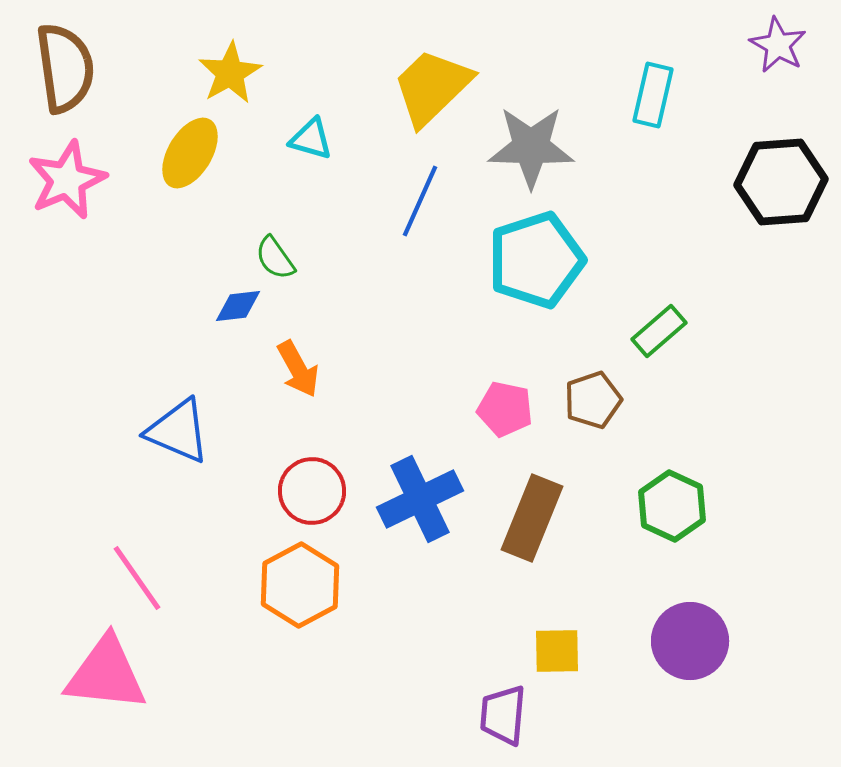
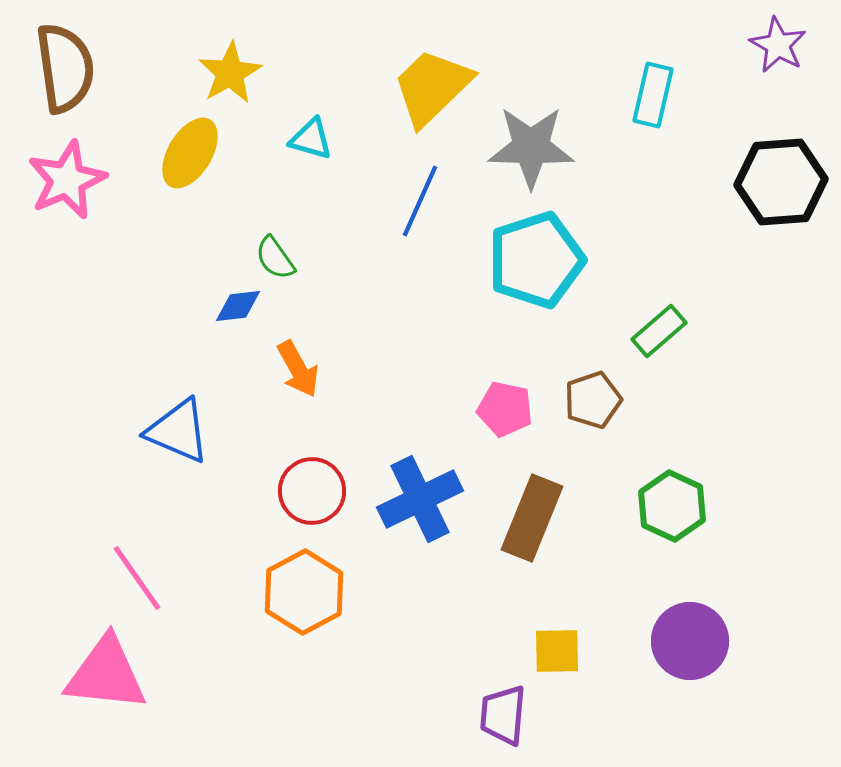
orange hexagon: moved 4 px right, 7 px down
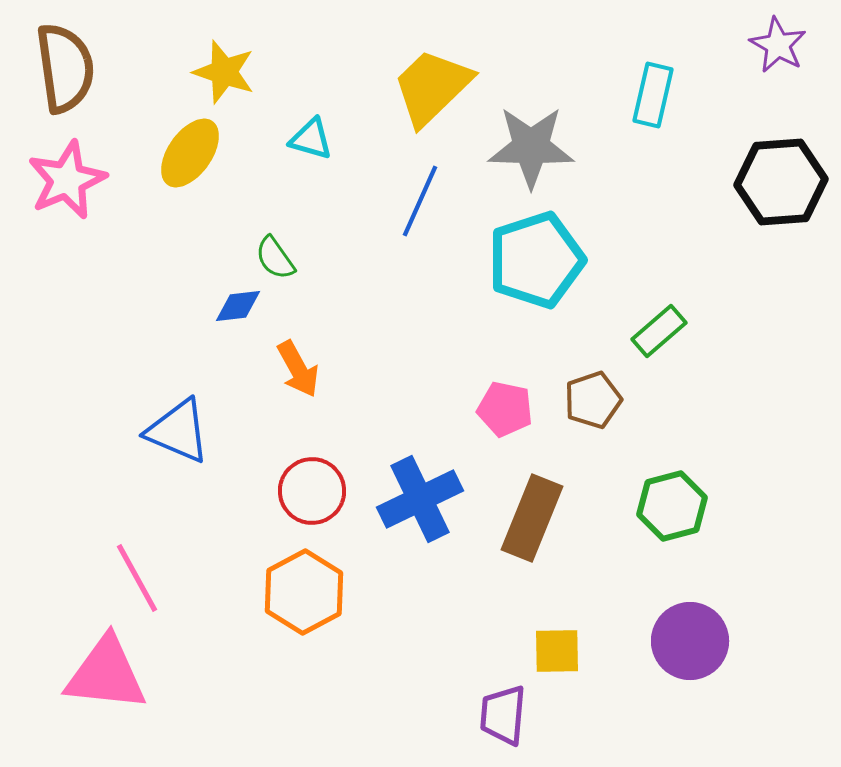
yellow star: moved 6 px left, 1 px up; rotated 24 degrees counterclockwise
yellow ellipse: rotated 4 degrees clockwise
green hexagon: rotated 20 degrees clockwise
pink line: rotated 6 degrees clockwise
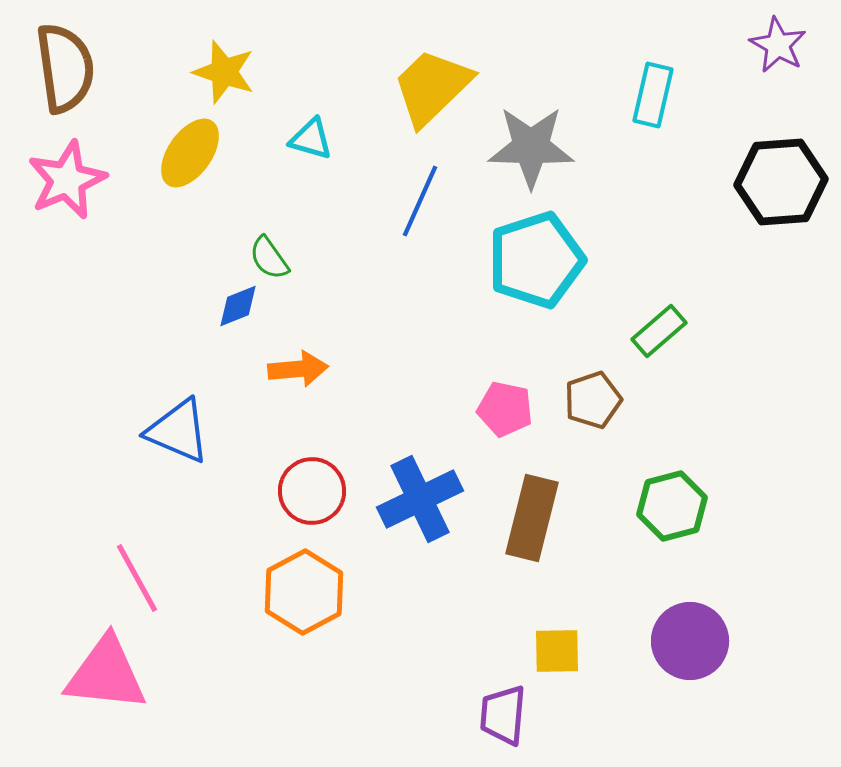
green semicircle: moved 6 px left
blue diamond: rotated 15 degrees counterclockwise
orange arrow: rotated 66 degrees counterclockwise
brown rectangle: rotated 8 degrees counterclockwise
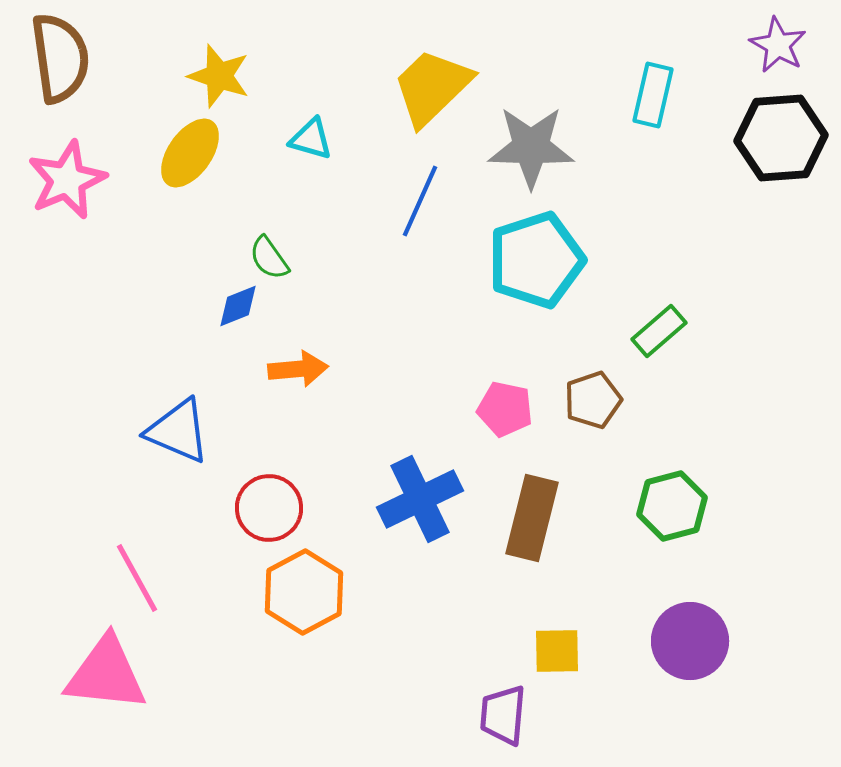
brown semicircle: moved 5 px left, 10 px up
yellow star: moved 5 px left, 4 px down
black hexagon: moved 44 px up
red circle: moved 43 px left, 17 px down
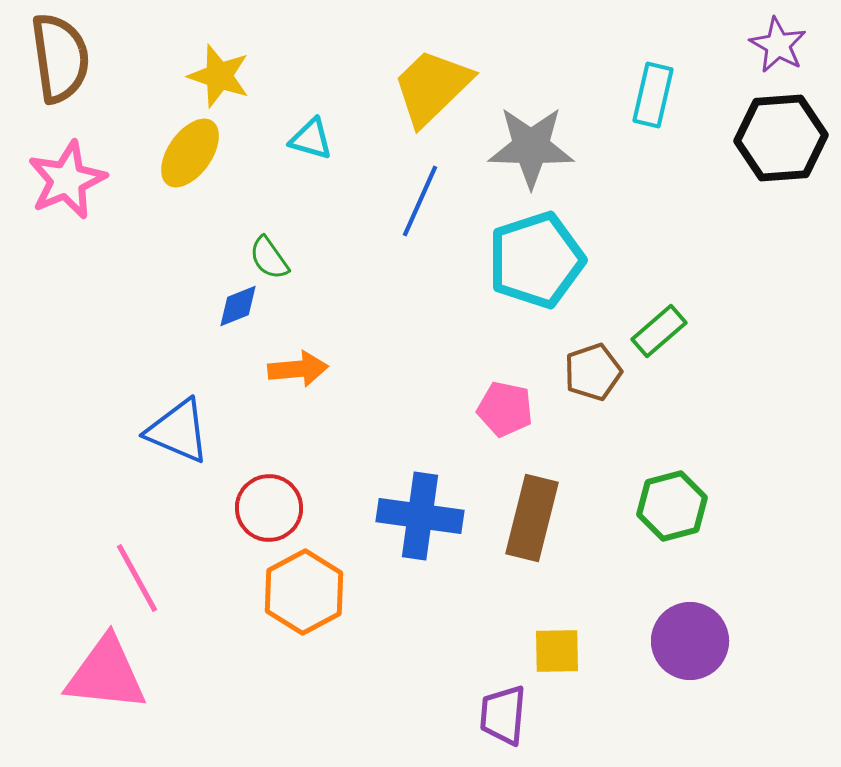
brown pentagon: moved 28 px up
blue cross: moved 17 px down; rotated 34 degrees clockwise
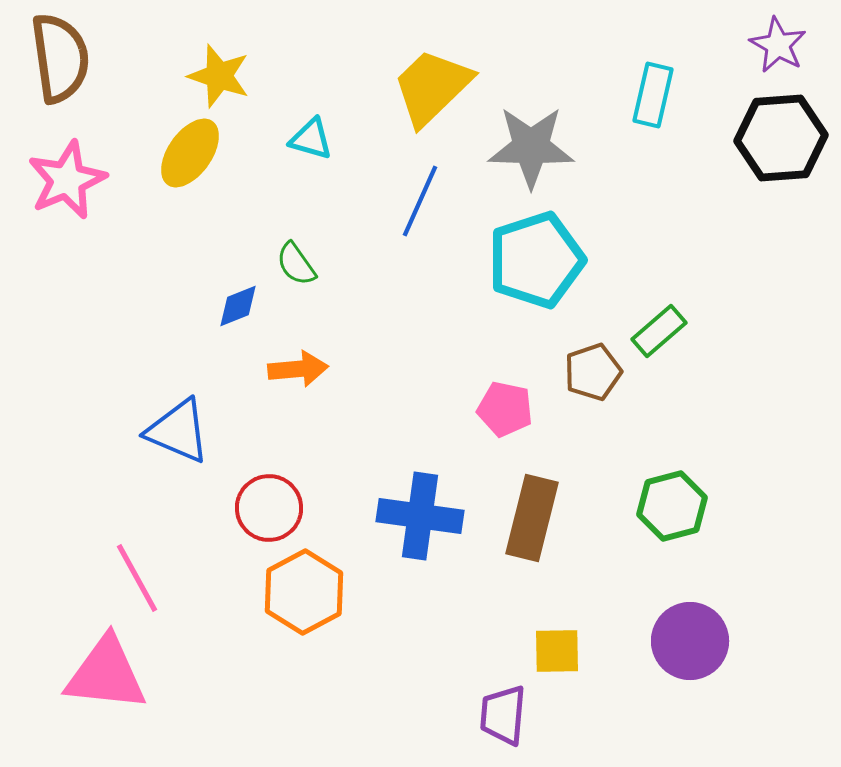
green semicircle: moved 27 px right, 6 px down
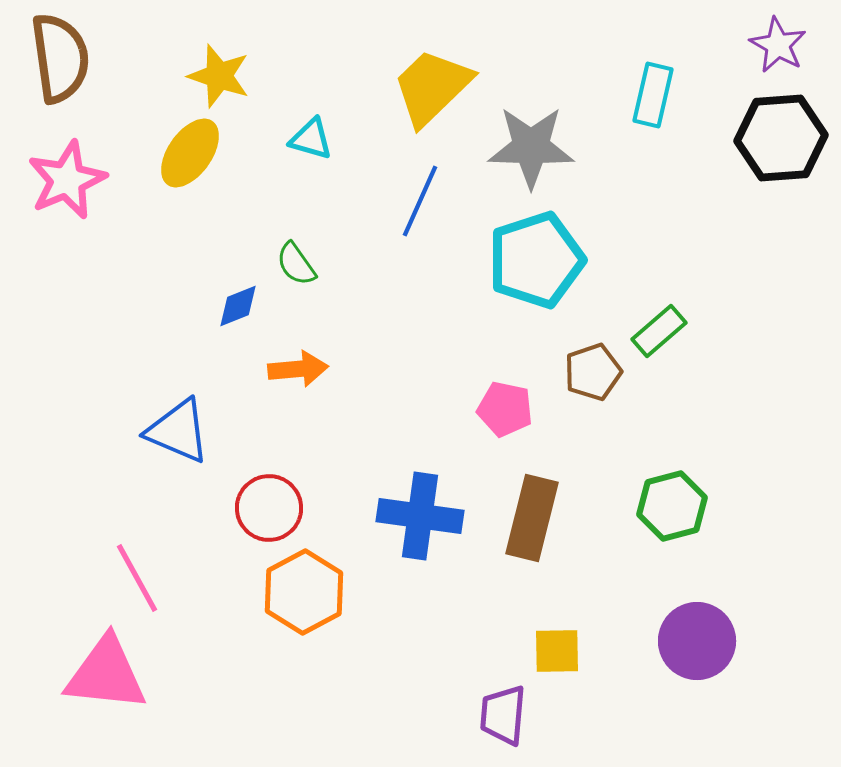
purple circle: moved 7 px right
